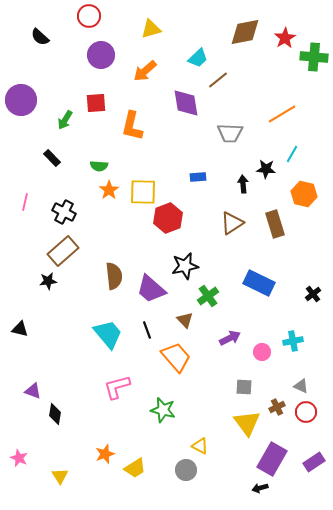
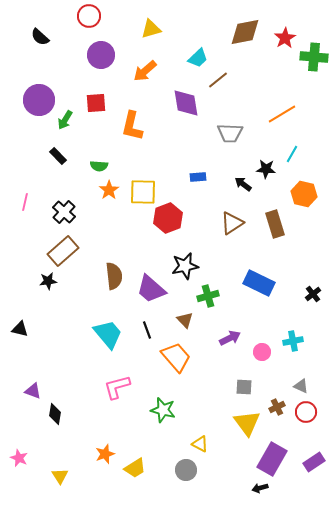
purple circle at (21, 100): moved 18 px right
black rectangle at (52, 158): moved 6 px right, 2 px up
black arrow at (243, 184): rotated 48 degrees counterclockwise
black cross at (64, 212): rotated 15 degrees clockwise
green cross at (208, 296): rotated 20 degrees clockwise
yellow triangle at (200, 446): moved 2 px up
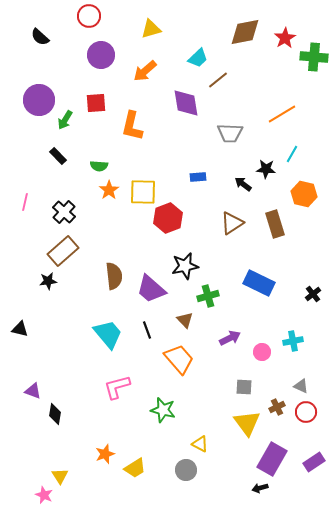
orange trapezoid at (176, 357): moved 3 px right, 2 px down
pink star at (19, 458): moved 25 px right, 37 px down
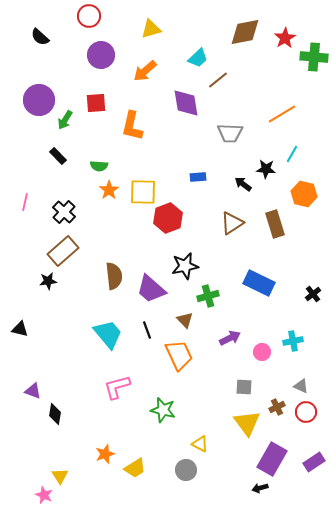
orange trapezoid at (179, 359): moved 4 px up; rotated 16 degrees clockwise
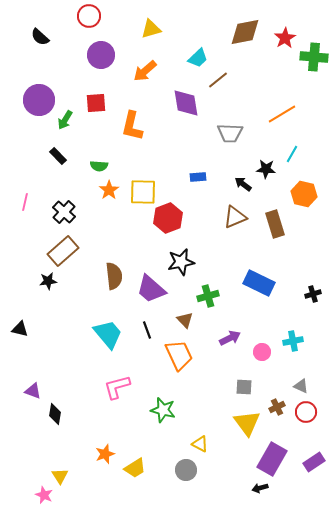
brown triangle at (232, 223): moved 3 px right, 6 px up; rotated 10 degrees clockwise
black star at (185, 266): moved 4 px left, 4 px up
black cross at (313, 294): rotated 21 degrees clockwise
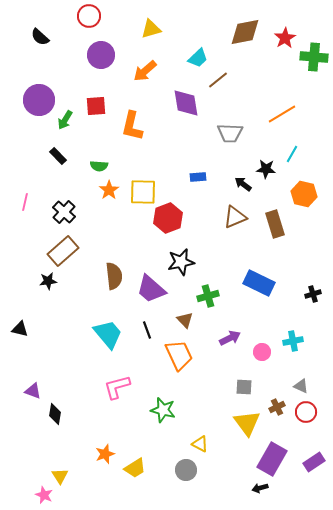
red square at (96, 103): moved 3 px down
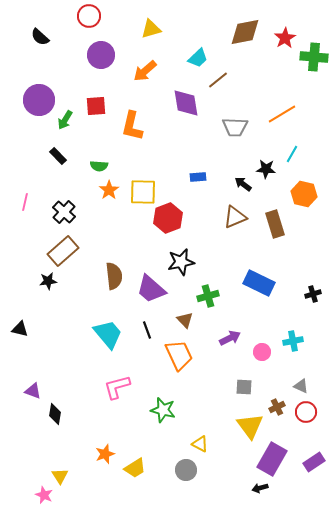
gray trapezoid at (230, 133): moved 5 px right, 6 px up
yellow triangle at (247, 423): moved 3 px right, 3 px down
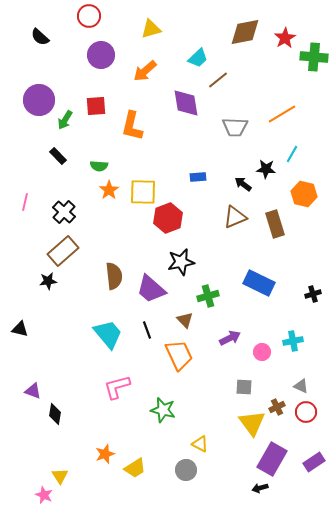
yellow triangle at (250, 426): moved 2 px right, 3 px up
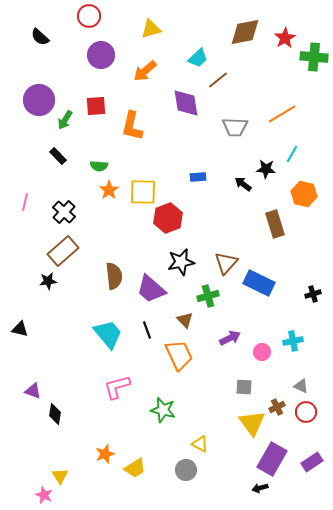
brown triangle at (235, 217): moved 9 px left, 46 px down; rotated 25 degrees counterclockwise
purple rectangle at (314, 462): moved 2 px left
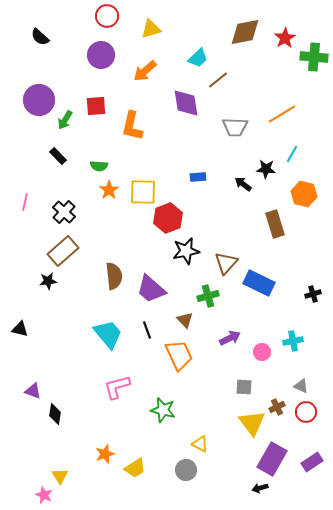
red circle at (89, 16): moved 18 px right
black star at (181, 262): moved 5 px right, 11 px up
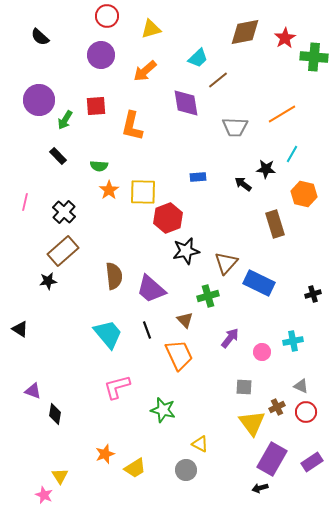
black triangle at (20, 329): rotated 18 degrees clockwise
purple arrow at (230, 338): rotated 25 degrees counterclockwise
